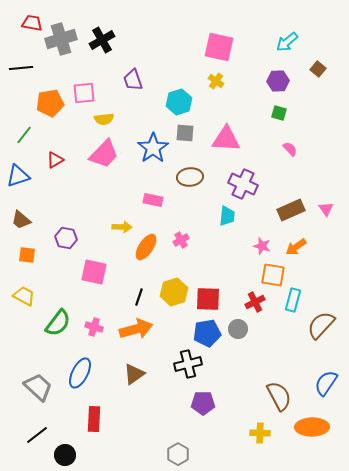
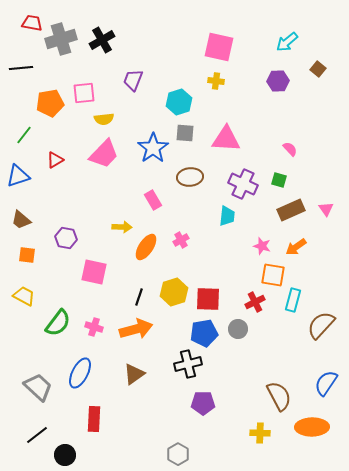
purple trapezoid at (133, 80): rotated 40 degrees clockwise
yellow cross at (216, 81): rotated 28 degrees counterclockwise
green square at (279, 113): moved 67 px down
pink rectangle at (153, 200): rotated 48 degrees clockwise
blue pentagon at (207, 333): moved 3 px left
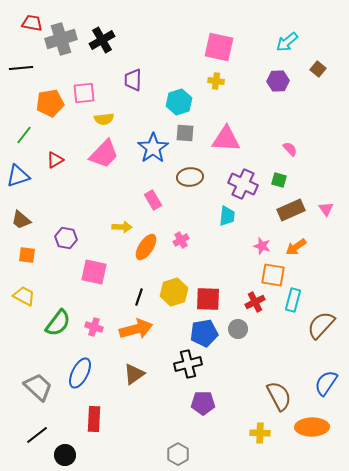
purple trapezoid at (133, 80): rotated 20 degrees counterclockwise
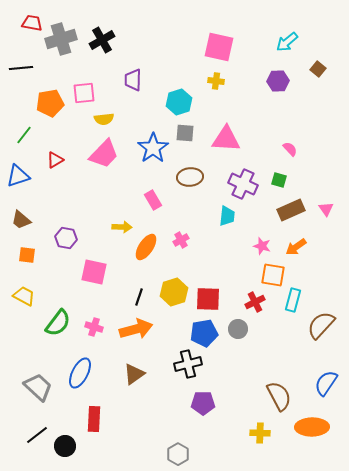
black circle at (65, 455): moved 9 px up
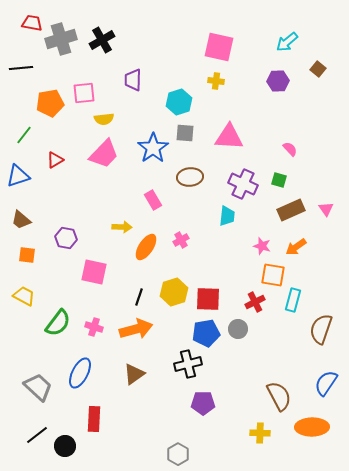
pink triangle at (226, 139): moved 3 px right, 2 px up
brown semicircle at (321, 325): moved 4 px down; rotated 24 degrees counterclockwise
blue pentagon at (204, 333): moved 2 px right
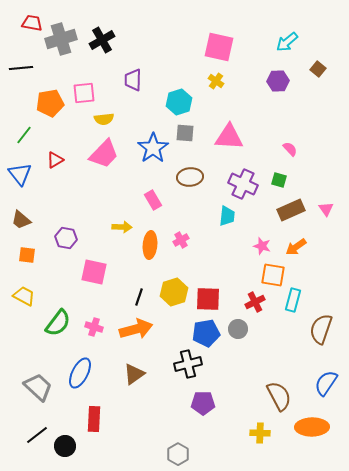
yellow cross at (216, 81): rotated 28 degrees clockwise
blue triangle at (18, 176): moved 2 px right, 2 px up; rotated 50 degrees counterclockwise
orange ellipse at (146, 247): moved 4 px right, 2 px up; rotated 28 degrees counterclockwise
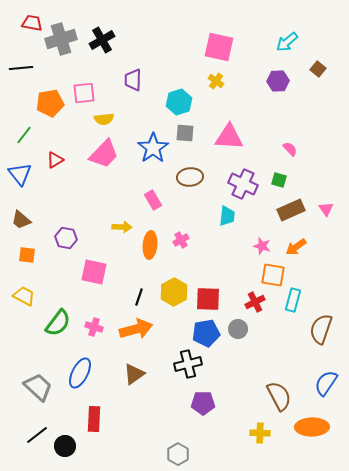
yellow hexagon at (174, 292): rotated 12 degrees counterclockwise
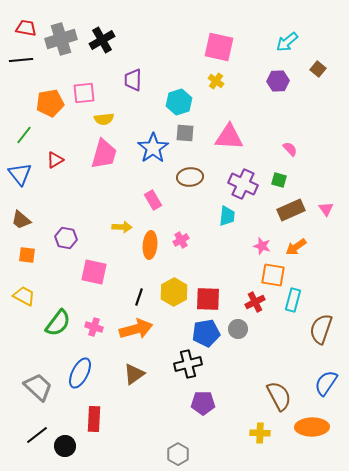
red trapezoid at (32, 23): moved 6 px left, 5 px down
black line at (21, 68): moved 8 px up
pink trapezoid at (104, 154): rotated 28 degrees counterclockwise
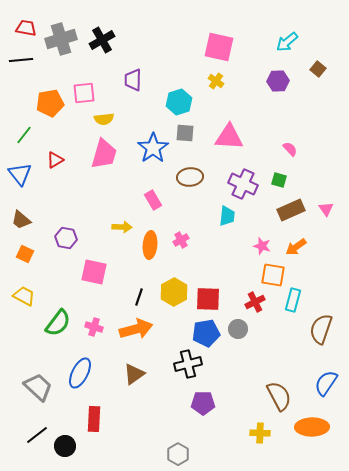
orange square at (27, 255): moved 2 px left, 1 px up; rotated 18 degrees clockwise
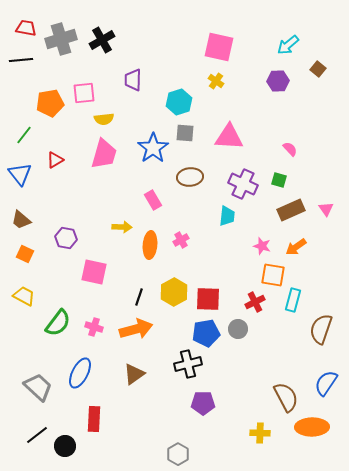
cyan arrow at (287, 42): moved 1 px right, 3 px down
brown semicircle at (279, 396): moved 7 px right, 1 px down
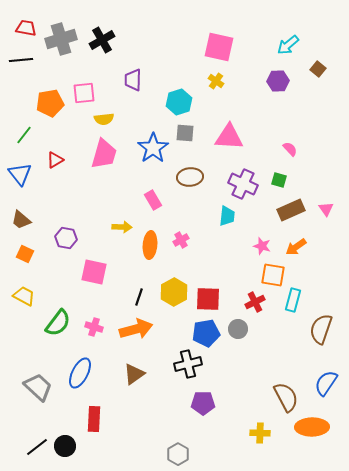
black line at (37, 435): moved 12 px down
